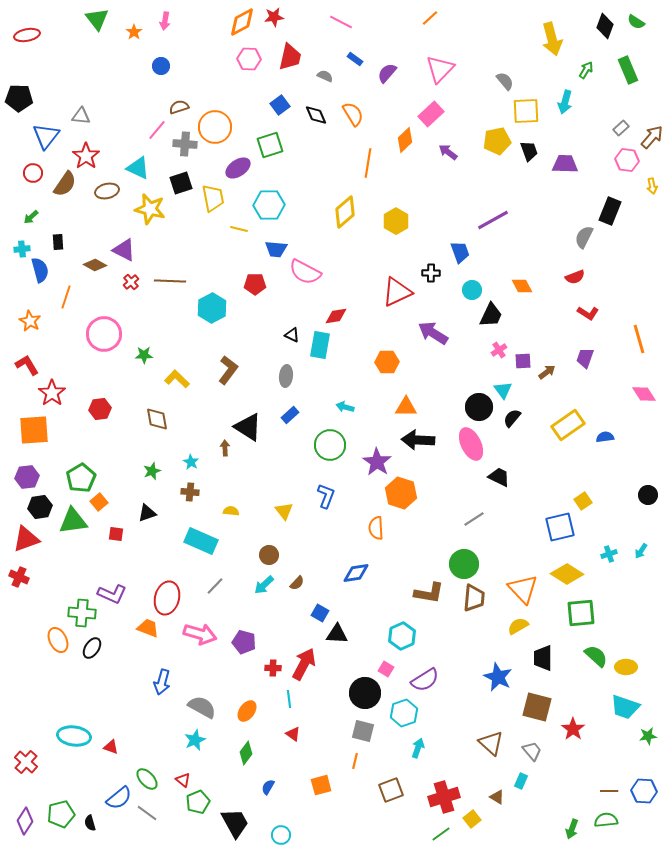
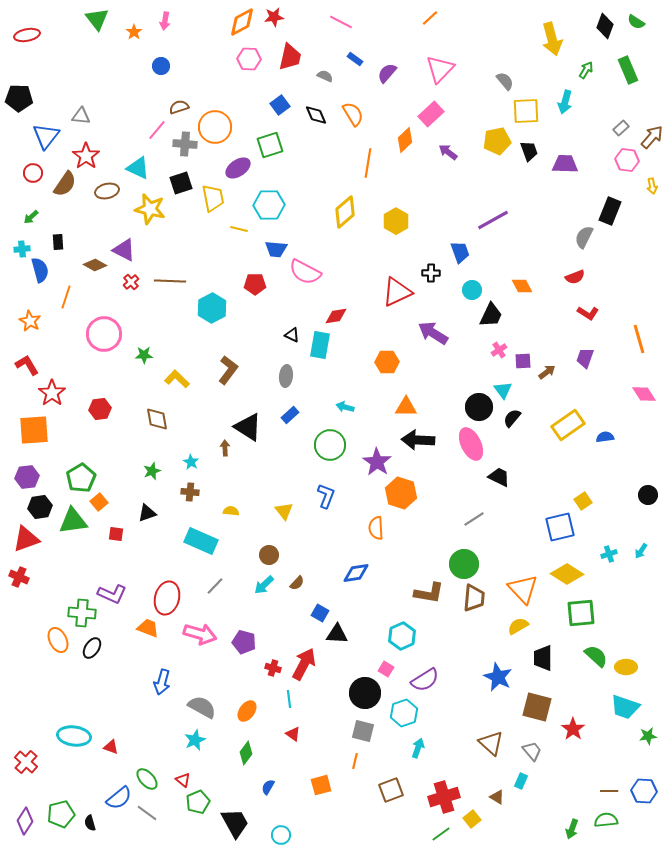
red cross at (273, 668): rotated 14 degrees clockwise
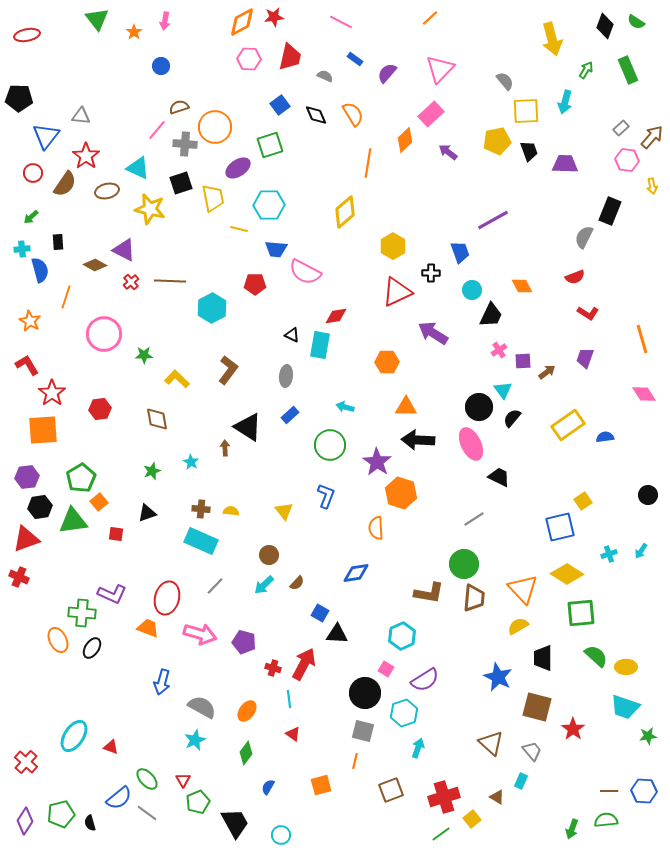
yellow hexagon at (396, 221): moved 3 px left, 25 px down
orange line at (639, 339): moved 3 px right
orange square at (34, 430): moved 9 px right
brown cross at (190, 492): moved 11 px right, 17 px down
cyan ellipse at (74, 736): rotated 64 degrees counterclockwise
red triangle at (183, 780): rotated 21 degrees clockwise
